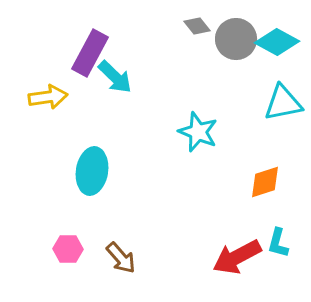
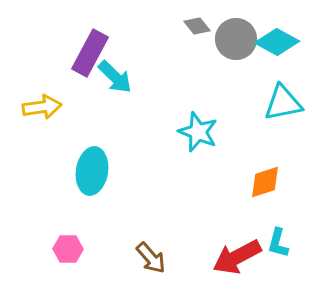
yellow arrow: moved 6 px left, 10 px down
brown arrow: moved 30 px right
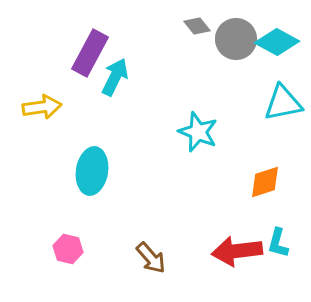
cyan arrow: rotated 108 degrees counterclockwise
pink hexagon: rotated 12 degrees clockwise
red arrow: moved 6 px up; rotated 21 degrees clockwise
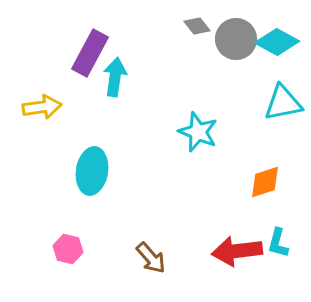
cyan arrow: rotated 18 degrees counterclockwise
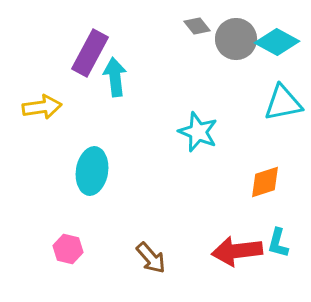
cyan arrow: rotated 15 degrees counterclockwise
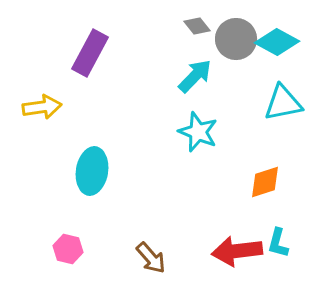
cyan arrow: moved 80 px right, 1 px up; rotated 51 degrees clockwise
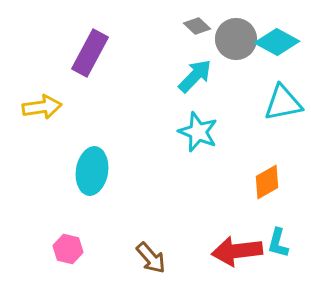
gray diamond: rotated 8 degrees counterclockwise
orange diamond: moved 2 px right; rotated 12 degrees counterclockwise
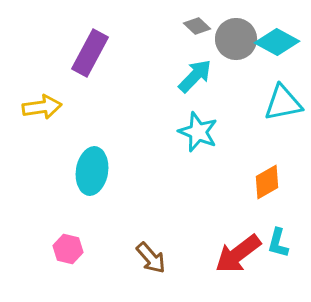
red arrow: moved 1 px right, 3 px down; rotated 30 degrees counterclockwise
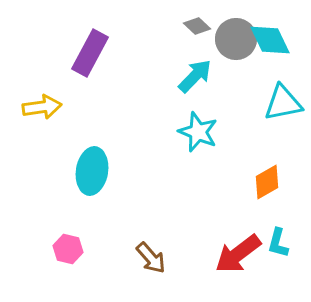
cyan diamond: moved 7 px left, 2 px up; rotated 36 degrees clockwise
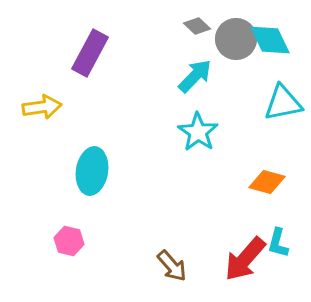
cyan star: rotated 12 degrees clockwise
orange diamond: rotated 45 degrees clockwise
pink hexagon: moved 1 px right, 8 px up
red arrow: moved 7 px right, 5 px down; rotated 12 degrees counterclockwise
brown arrow: moved 21 px right, 8 px down
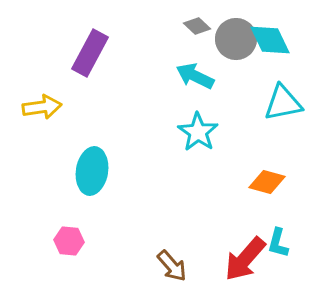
cyan arrow: rotated 108 degrees counterclockwise
pink hexagon: rotated 8 degrees counterclockwise
